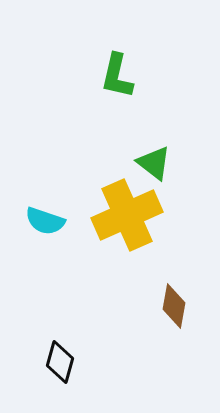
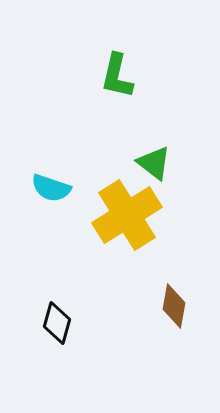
yellow cross: rotated 8 degrees counterclockwise
cyan semicircle: moved 6 px right, 33 px up
black diamond: moved 3 px left, 39 px up
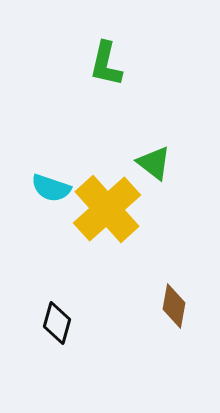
green L-shape: moved 11 px left, 12 px up
yellow cross: moved 20 px left, 6 px up; rotated 10 degrees counterclockwise
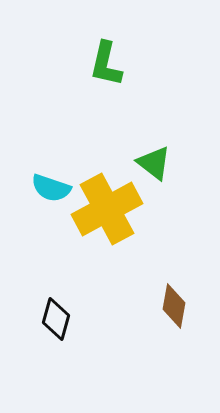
yellow cross: rotated 14 degrees clockwise
black diamond: moved 1 px left, 4 px up
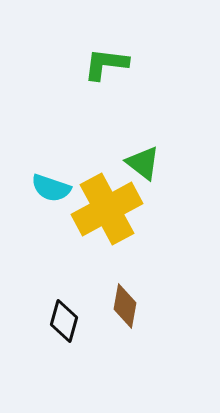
green L-shape: rotated 84 degrees clockwise
green triangle: moved 11 px left
brown diamond: moved 49 px left
black diamond: moved 8 px right, 2 px down
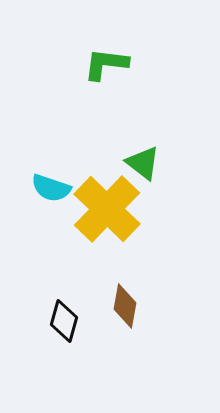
yellow cross: rotated 18 degrees counterclockwise
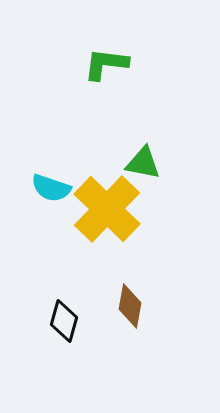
green triangle: rotated 27 degrees counterclockwise
brown diamond: moved 5 px right
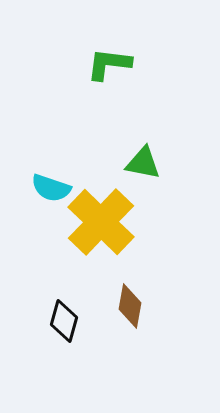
green L-shape: moved 3 px right
yellow cross: moved 6 px left, 13 px down
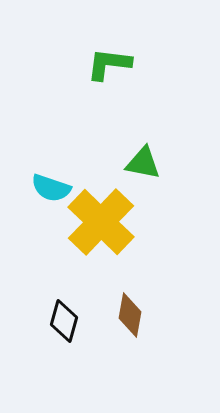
brown diamond: moved 9 px down
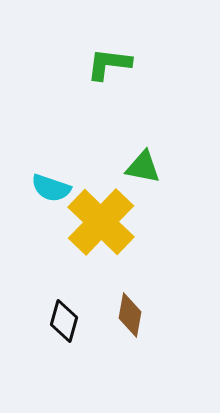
green triangle: moved 4 px down
